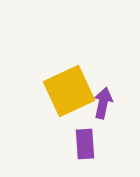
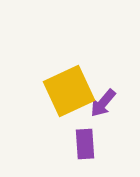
purple arrow: rotated 152 degrees counterclockwise
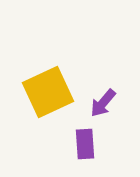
yellow square: moved 21 px left, 1 px down
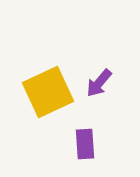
purple arrow: moved 4 px left, 20 px up
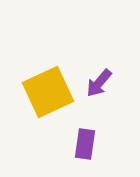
purple rectangle: rotated 12 degrees clockwise
